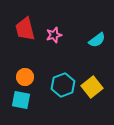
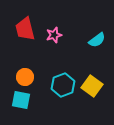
yellow square: moved 1 px up; rotated 15 degrees counterclockwise
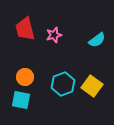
cyan hexagon: moved 1 px up
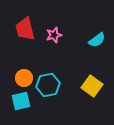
orange circle: moved 1 px left, 1 px down
cyan hexagon: moved 15 px left, 1 px down; rotated 10 degrees clockwise
cyan square: moved 1 px down; rotated 24 degrees counterclockwise
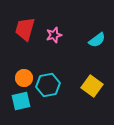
red trapezoid: rotated 30 degrees clockwise
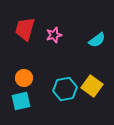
cyan hexagon: moved 17 px right, 4 px down
